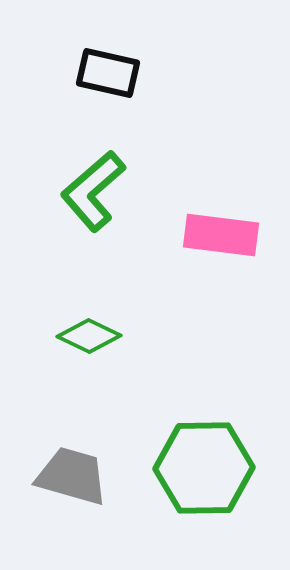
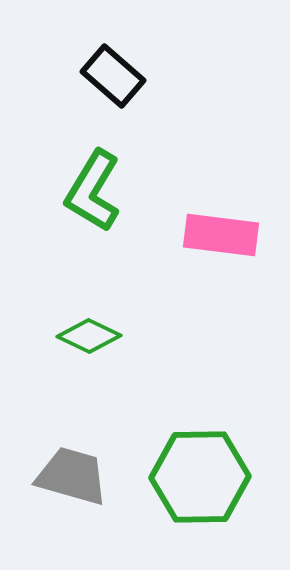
black rectangle: moved 5 px right, 3 px down; rotated 28 degrees clockwise
green L-shape: rotated 18 degrees counterclockwise
green hexagon: moved 4 px left, 9 px down
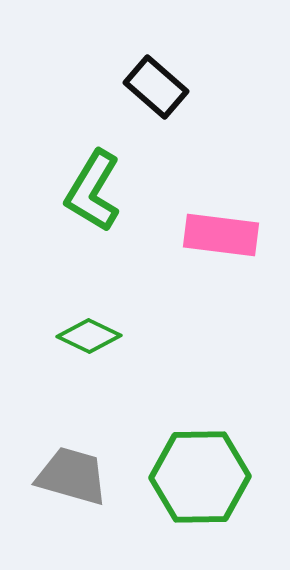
black rectangle: moved 43 px right, 11 px down
